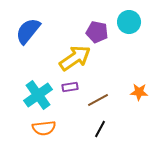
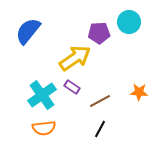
purple pentagon: moved 2 px right, 1 px down; rotated 15 degrees counterclockwise
purple rectangle: moved 2 px right; rotated 42 degrees clockwise
cyan cross: moved 4 px right
brown line: moved 2 px right, 1 px down
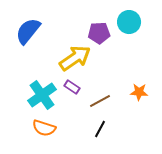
orange semicircle: rotated 25 degrees clockwise
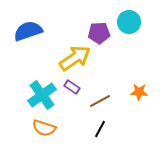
blue semicircle: rotated 32 degrees clockwise
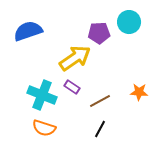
cyan cross: rotated 32 degrees counterclockwise
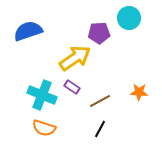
cyan circle: moved 4 px up
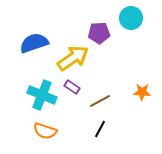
cyan circle: moved 2 px right
blue semicircle: moved 6 px right, 12 px down
yellow arrow: moved 2 px left
orange star: moved 3 px right
orange semicircle: moved 1 px right, 3 px down
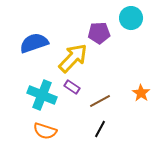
yellow arrow: rotated 12 degrees counterclockwise
orange star: moved 1 px left, 1 px down; rotated 30 degrees clockwise
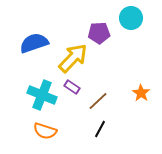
brown line: moved 2 px left; rotated 15 degrees counterclockwise
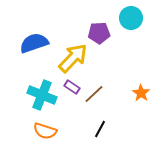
brown line: moved 4 px left, 7 px up
